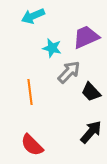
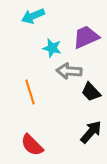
gray arrow: moved 1 px up; rotated 130 degrees counterclockwise
orange line: rotated 10 degrees counterclockwise
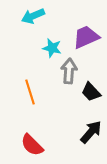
gray arrow: rotated 90 degrees clockwise
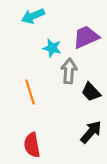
red semicircle: rotated 35 degrees clockwise
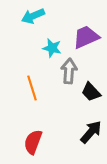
orange line: moved 2 px right, 4 px up
red semicircle: moved 1 px right, 3 px up; rotated 30 degrees clockwise
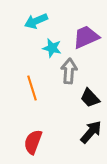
cyan arrow: moved 3 px right, 5 px down
black trapezoid: moved 1 px left, 6 px down
